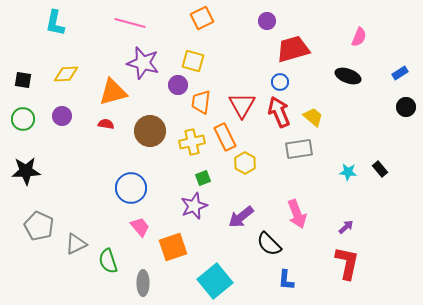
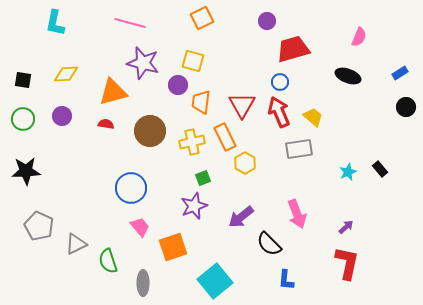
cyan star at (348, 172): rotated 30 degrees counterclockwise
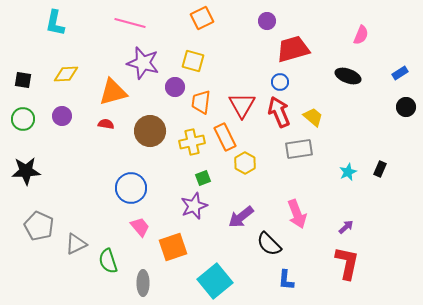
pink semicircle at (359, 37): moved 2 px right, 2 px up
purple circle at (178, 85): moved 3 px left, 2 px down
black rectangle at (380, 169): rotated 63 degrees clockwise
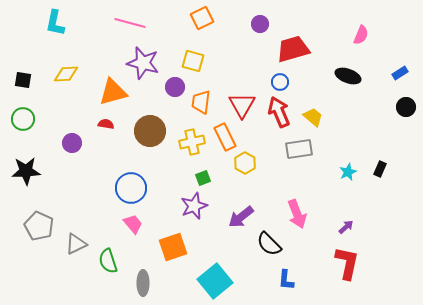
purple circle at (267, 21): moved 7 px left, 3 px down
purple circle at (62, 116): moved 10 px right, 27 px down
pink trapezoid at (140, 227): moved 7 px left, 3 px up
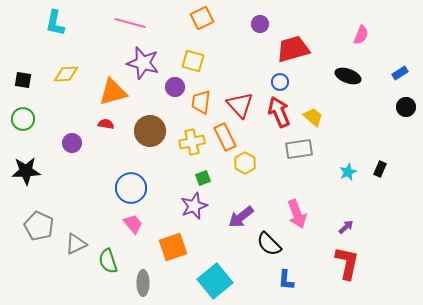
red triangle at (242, 105): moved 2 px left; rotated 12 degrees counterclockwise
